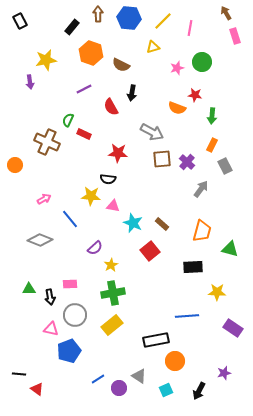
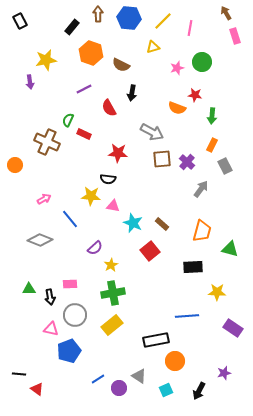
red semicircle at (111, 107): moved 2 px left, 1 px down
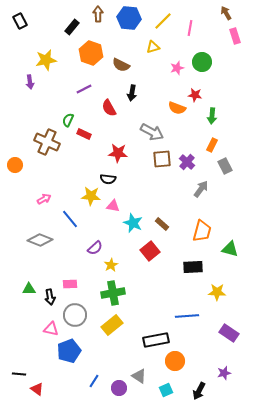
purple rectangle at (233, 328): moved 4 px left, 5 px down
blue line at (98, 379): moved 4 px left, 2 px down; rotated 24 degrees counterclockwise
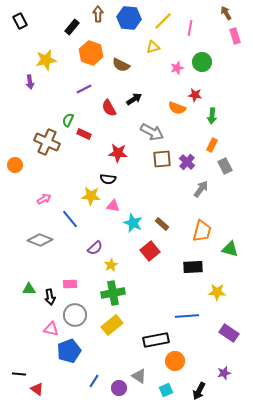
black arrow at (132, 93): moved 2 px right, 6 px down; rotated 133 degrees counterclockwise
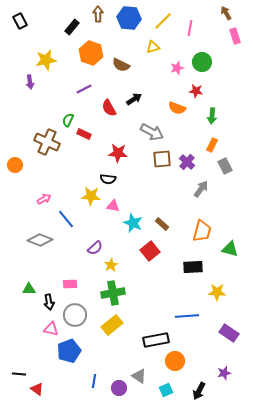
red star at (195, 95): moved 1 px right, 4 px up
blue line at (70, 219): moved 4 px left
black arrow at (50, 297): moved 1 px left, 5 px down
blue line at (94, 381): rotated 24 degrees counterclockwise
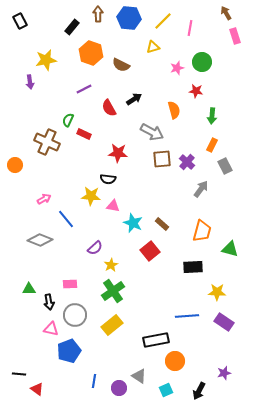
orange semicircle at (177, 108): moved 3 px left, 2 px down; rotated 126 degrees counterclockwise
green cross at (113, 293): moved 2 px up; rotated 25 degrees counterclockwise
purple rectangle at (229, 333): moved 5 px left, 11 px up
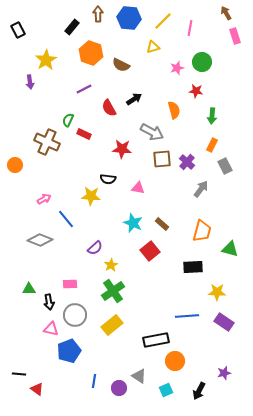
black rectangle at (20, 21): moved 2 px left, 9 px down
yellow star at (46, 60): rotated 20 degrees counterclockwise
red star at (118, 153): moved 4 px right, 4 px up
pink triangle at (113, 206): moved 25 px right, 18 px up
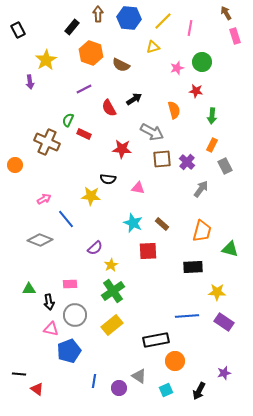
red square at (150, 251): moved 2 px left; rotated 36 degrees clockwise
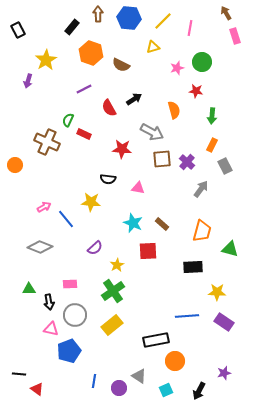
purple arrow at (30, 82): moved 2 px left, 1 px up; rotated 24 degrees clockwise
yellow star at (91, 196): moved 6 px down
pink arrow at (44, 199): moved 8 px down
gray diamond at (40, 240): moved 7 px down
yellow star at (111, 265): moved 6 px right
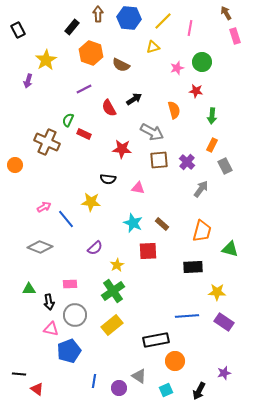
brown square at (162, 159): moved 3 px left, 1 px down
